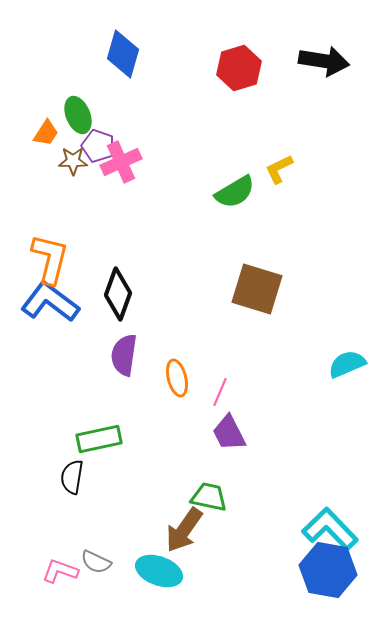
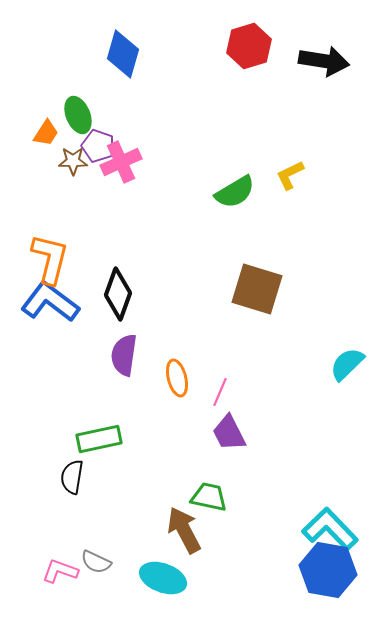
red hexagon: moved 10 px right, 22 px up
yellow L-shape: moved 11 px right, 6 px down
cyan semicircle: rotated 21 degrees counterclockwise
brown arrow: rotated 117 degrees clockwise
cyan ellipse: moved 4 px right, 7 px down
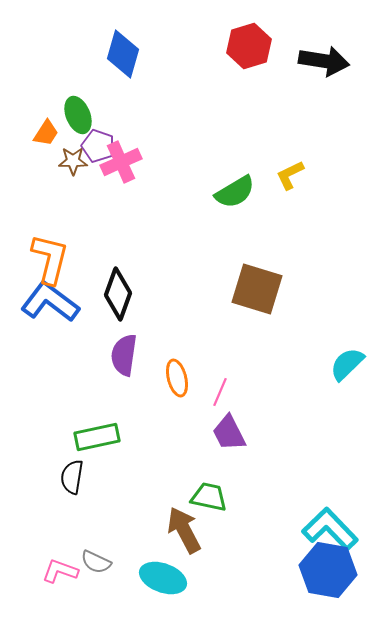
green rectangle: moved 2 px left, 2 px up
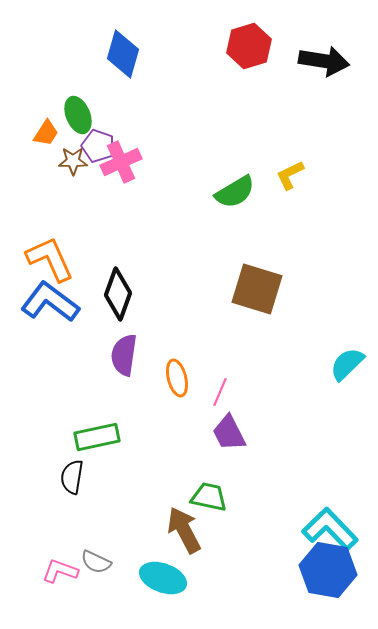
orange L-shape: rotated 38 degrees counterclockwise
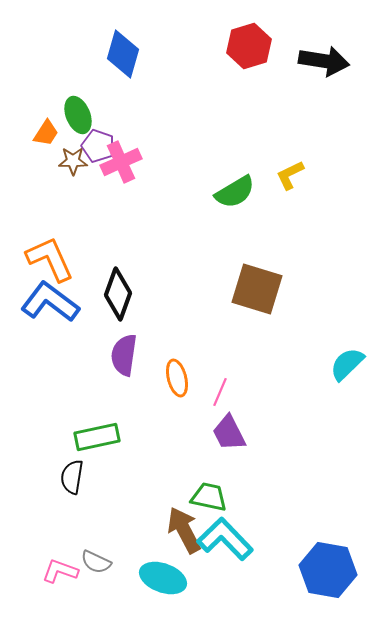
cyan L-shape: moved 105 px left, 10 px down
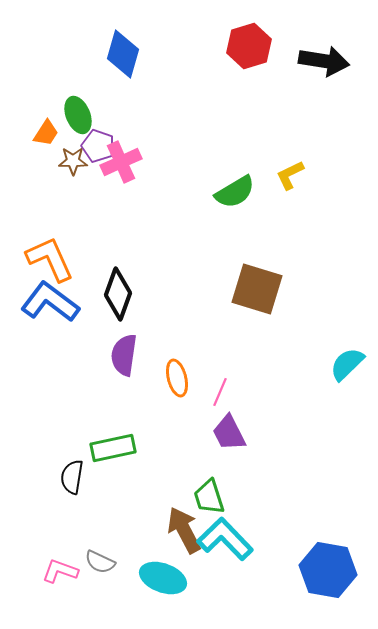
green rectangle: moved 16 px right, 11 px down
green trapezoid: rotated 120 degrees counterclockwise
gray semicircle: moved 4 px right
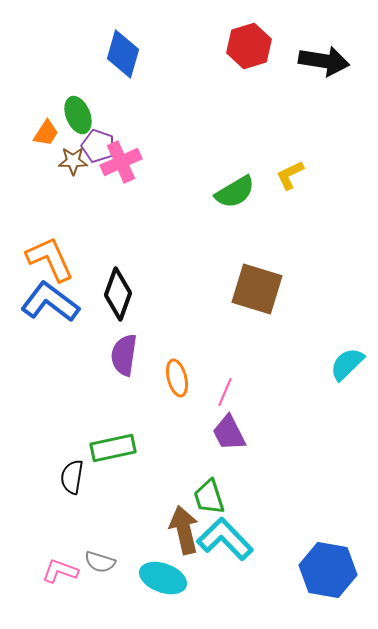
pink line: moved 5 px right
brown arrow: rotated 15 degrees clockwise
gray semicircle: rotated 8 degrees counterclockwise
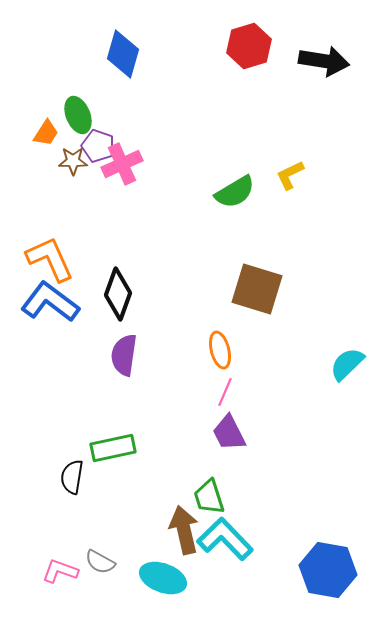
pink cross: moved 1 px right, 2 px down
orange ellipse: moved 43 px right, 28 px up
gray semicircle: rotated 12 degrees clockwise
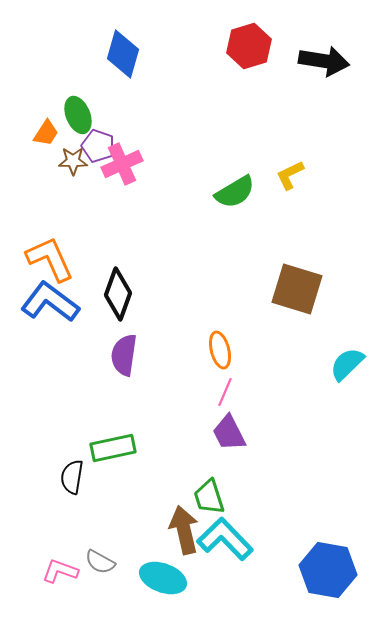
brown square: moved 40 px right
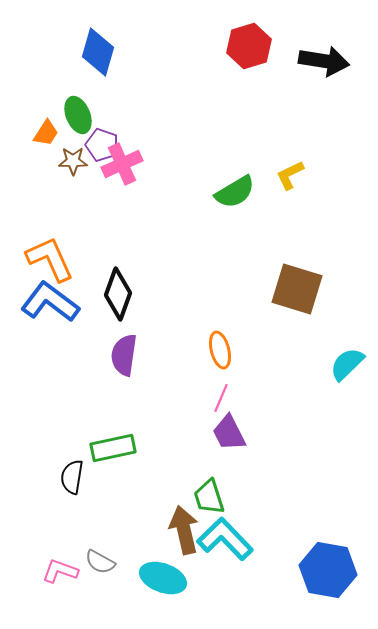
blue diamond: moved 25 px left, 2 px up
purple pentagon: moved 4 px right, 1 px up
pink line: moved 4 px left, 6 px down
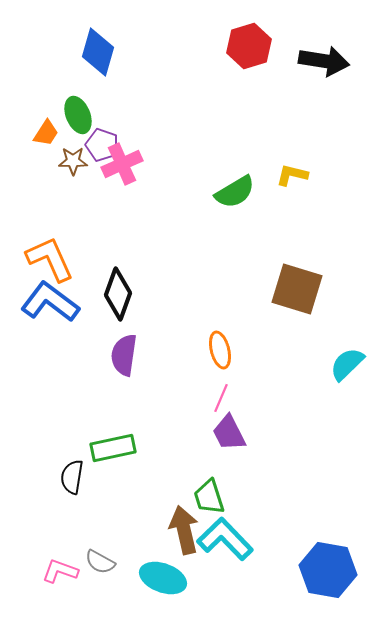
yellow L-shape: moved 2 px right; rotated 40 degrees clockwise
